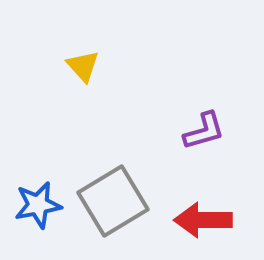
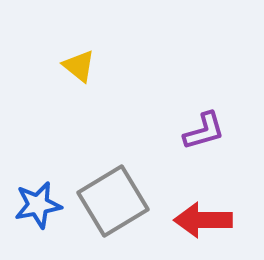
yellow triangle: moved 4 px left; rotated 9 degrees counterclockwise
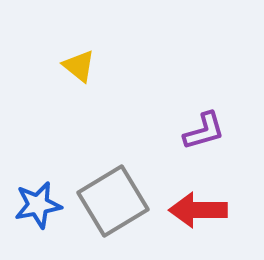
red arrow: moved 5 px left, 10 px up
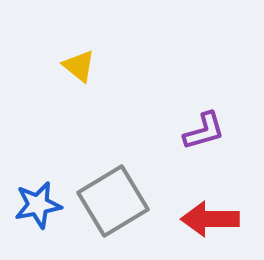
red arrow: moved 12 px right, 9 px down
